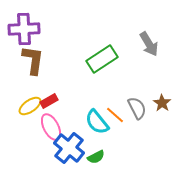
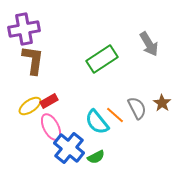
purple cross: rotated 8 degrees counterclockwise
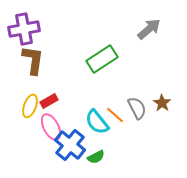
gray arrow: moved 15 px up; rotated 100 degrees counterclockwise
yellow ellipse: rotated 35 degrees counterclockwise
blue cross: moved 1 px right, 3 px up
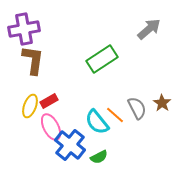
green semicircle: moved 3 px right
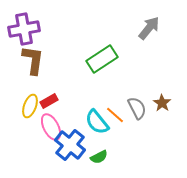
gray arrow: moved 1 px up; rotated 10 degrees counterclockwise
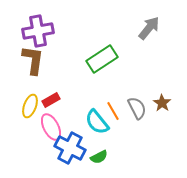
purple cross: moved 14 px right, 2 px down
red rectangle: moved 2 px right, 1 px up
orange line: moved 2 px left, 4 px up; rotated 18 degrees clockwise
blue cross: moved 3 px down; rotated 12 degrees counterclockwise
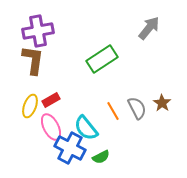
cyan semicircle: moved 11 px left, 6 px down
green semicircle: moved 2 px right
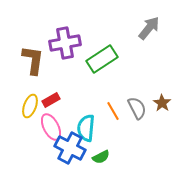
purple cross: moved 27 px right, 12 px down
cyan semicircle: rotated 44 degrees clockwise
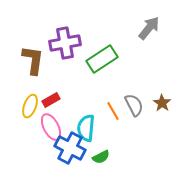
gray semicircle: moved 3 px left, 3 px up
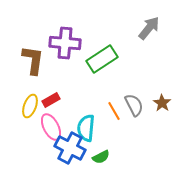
purple cross: rotated 16 degrees clockwise
orange line: moved 1 px right
